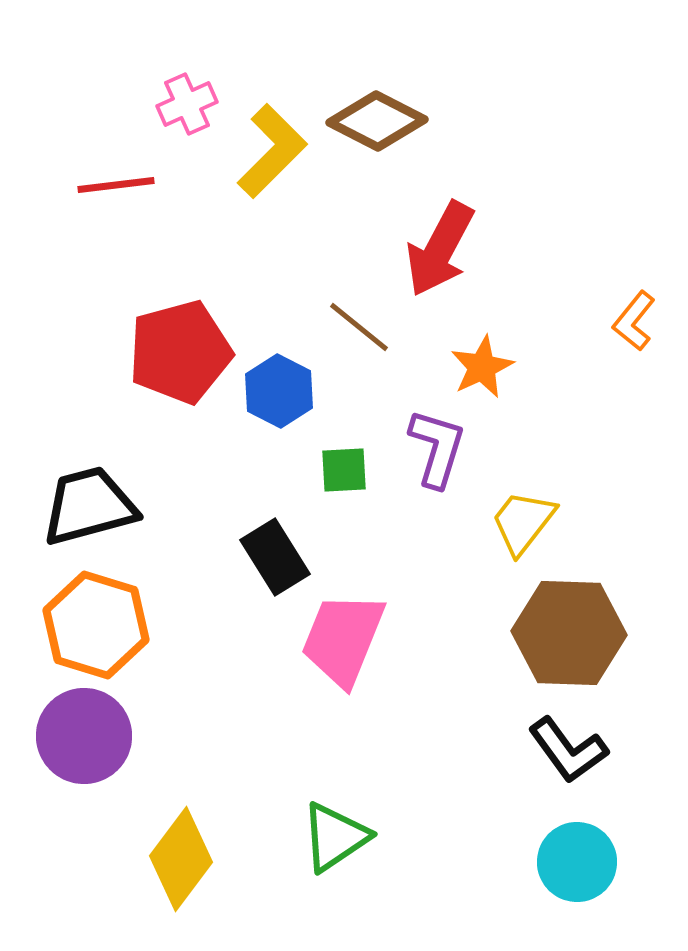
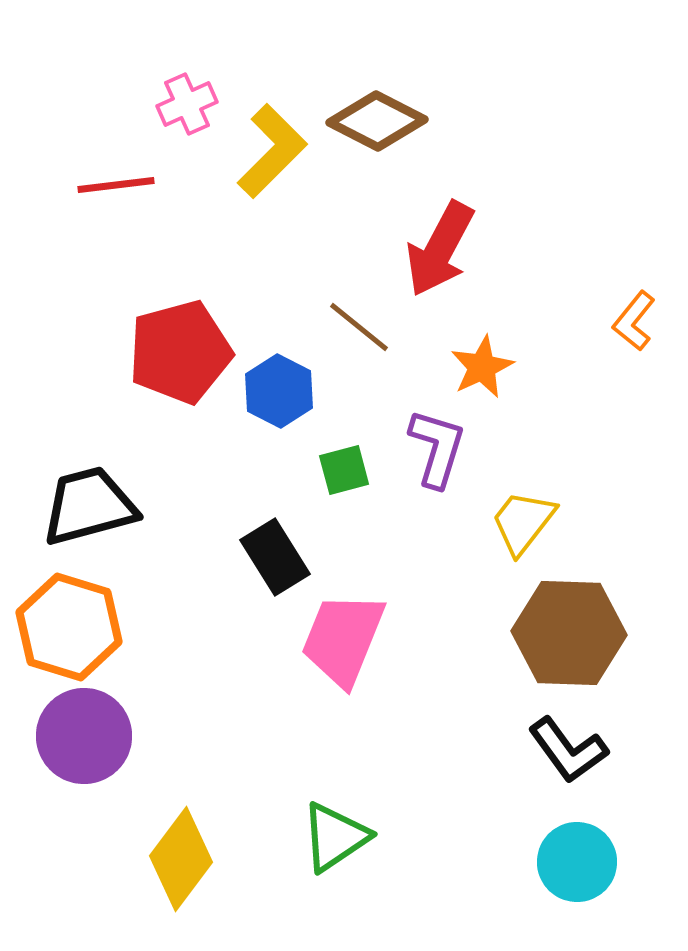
green square: rotated 12 degrees counterclockwise
orange hexagon: moved 27 px left, 2 px down
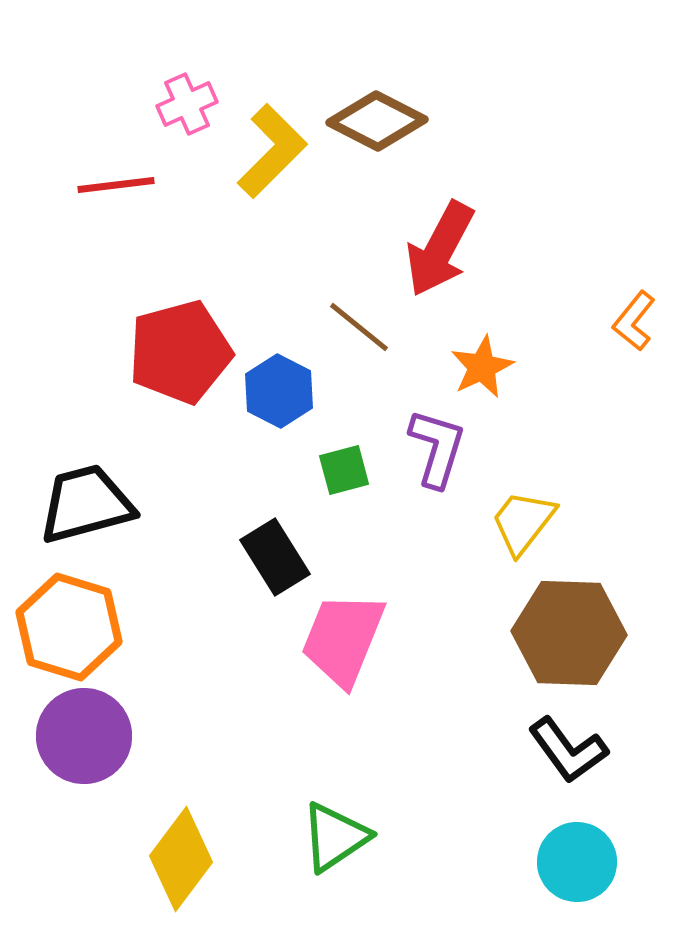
black trapezoid: moved 3 px left, 2 px up
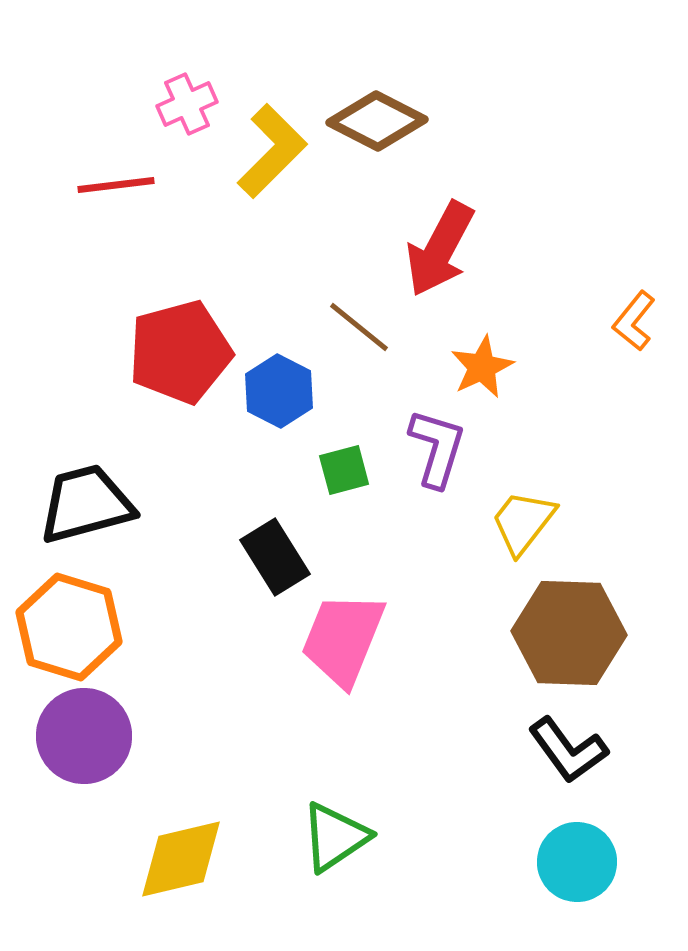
yellow diamond: rotated 40 degrees clockwise
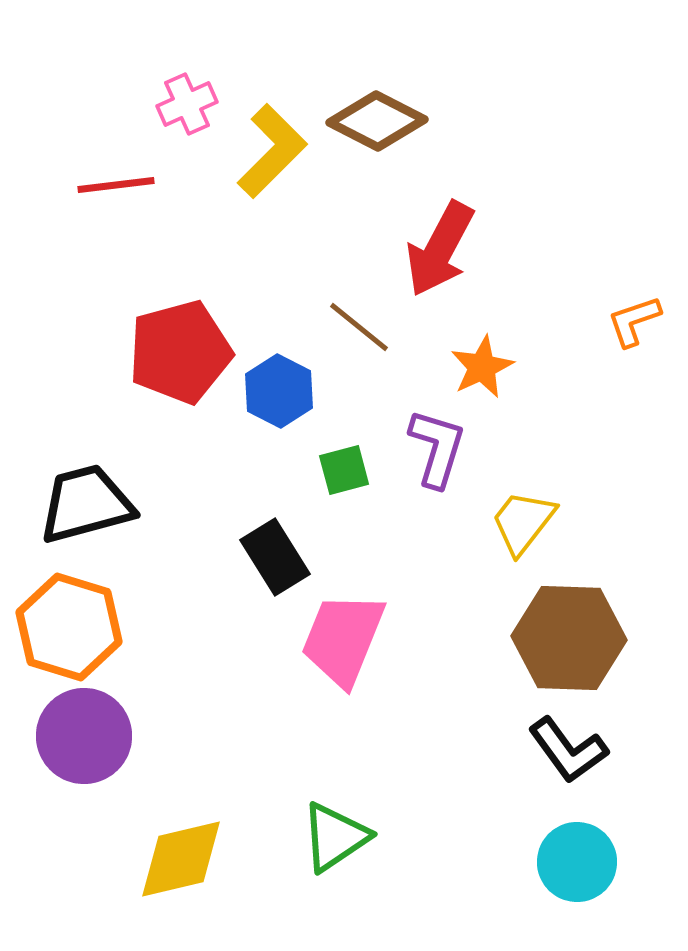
orange L-shape: rotated 32 degrees clockwise
brown hexagon: moved 5 px down
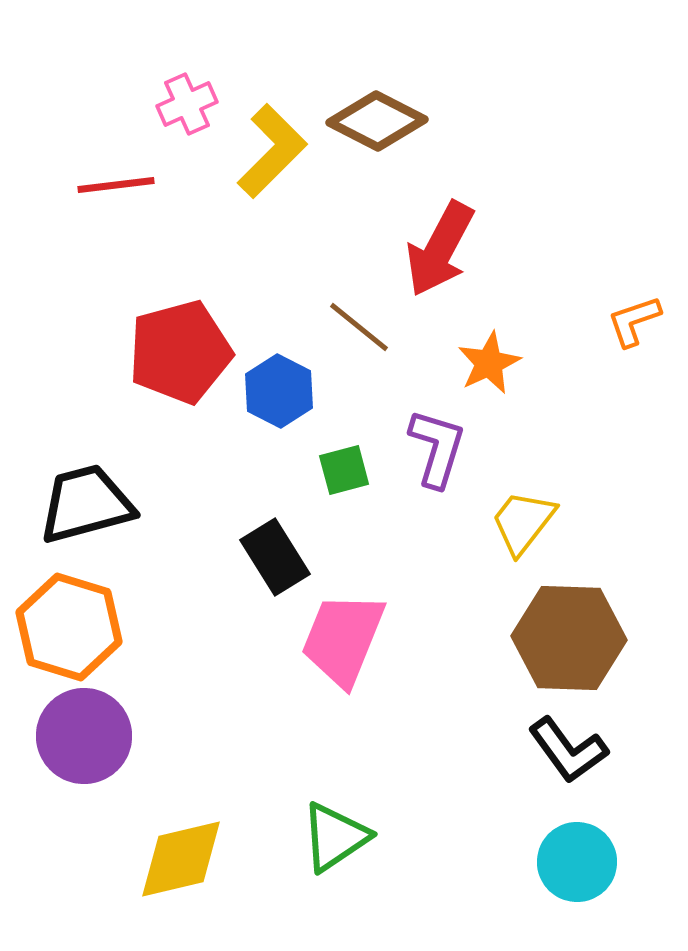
orange star: moved 7 px right, 4 px up
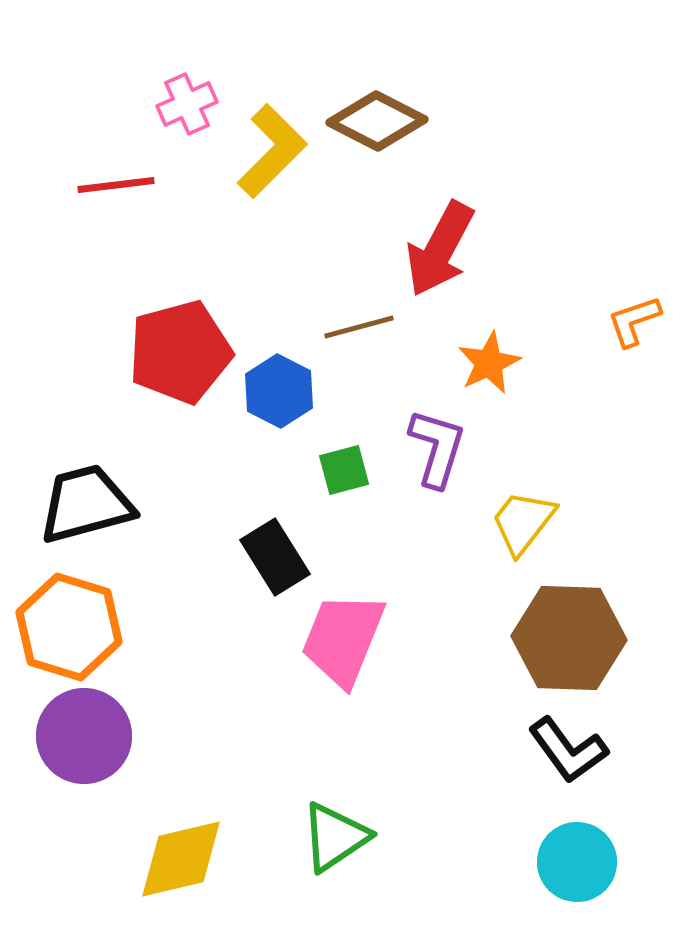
brown line: rotated 54 degrees counterclockwise
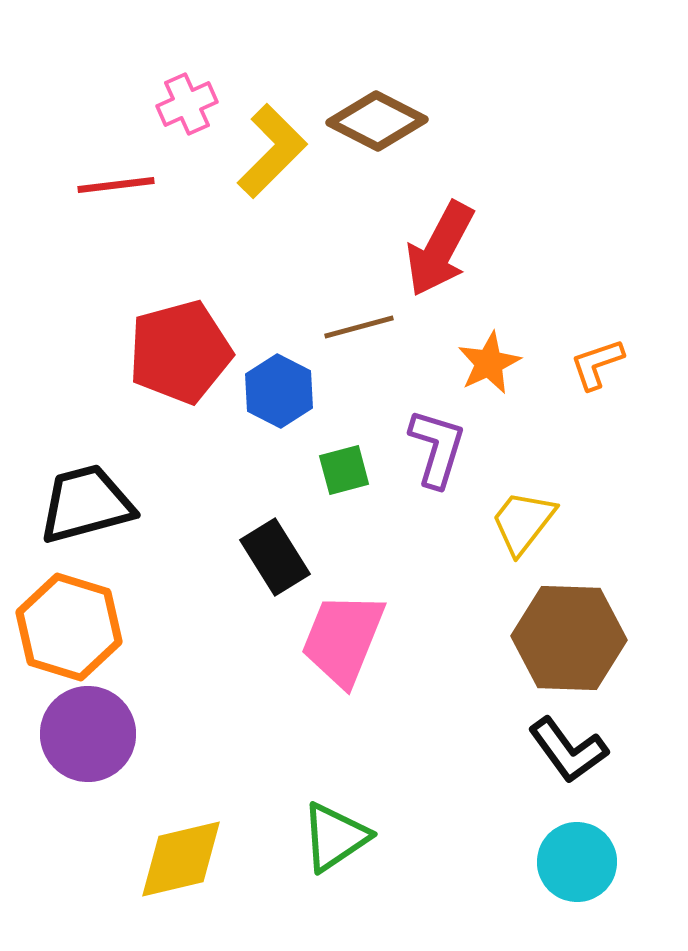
orange L-shape: moved 37 px left, 43 px down
purple circle: moved 4 px right, 2 px up
